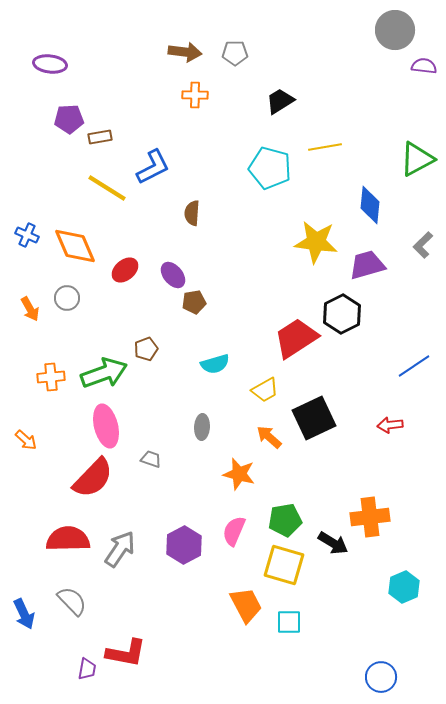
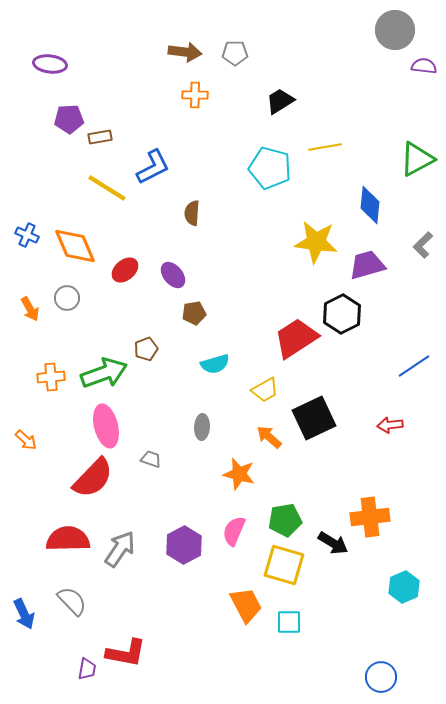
brown pentagon at (194, 302): moved 11 px down
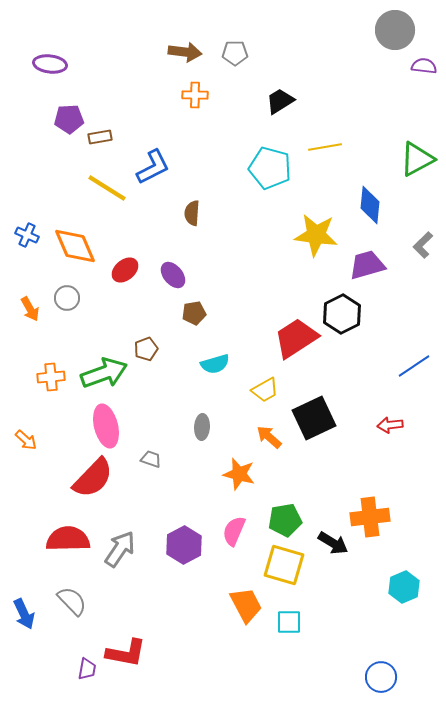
yellow star at (316, 242): moved 7 px up
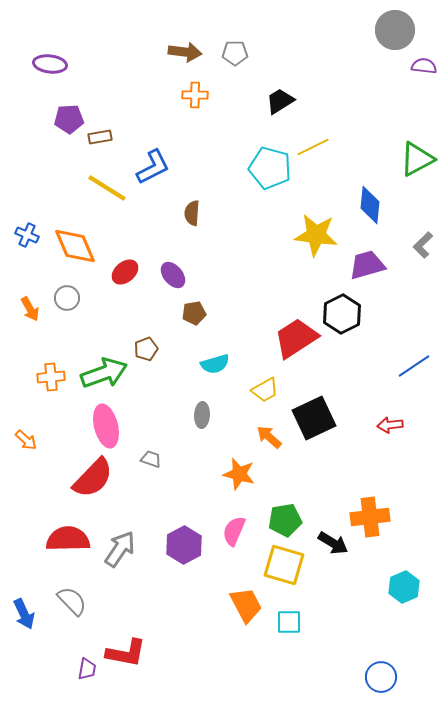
yellow line at (325, 147): moved 12 px left; rotated 16 degrees counterclockwise
red ellipse at (125, 270): moved 2 px down
gray ellipse at (202, 427): moved 12 px up
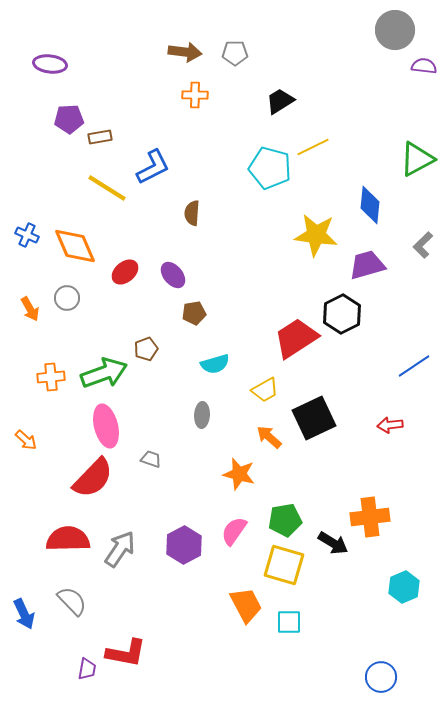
pink semicircle at (234, 531): rotated 12 degrees clockwise
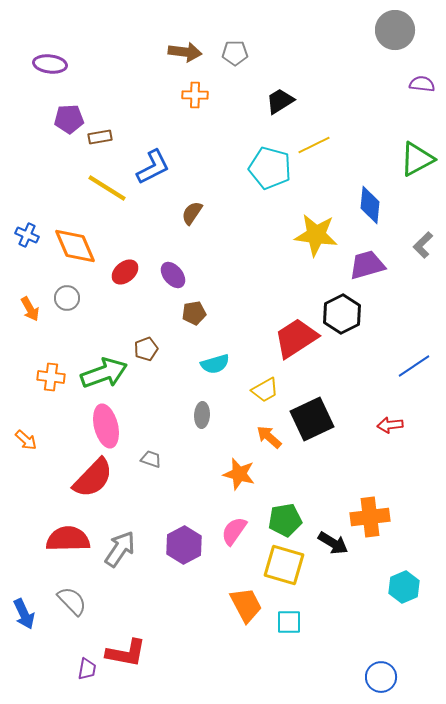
purple semicircle at (424, 66): moved 2 px left, 18 px down
yellow line at (313, 147): moved 1 px right, 2 px up
brown semicircle at (192, 213): rotated 30 degrees clockwise
orange cross at (51, 377): rotated 12 degrees clockwise
black square at (314, 418): moved 2 px left, 1 px down
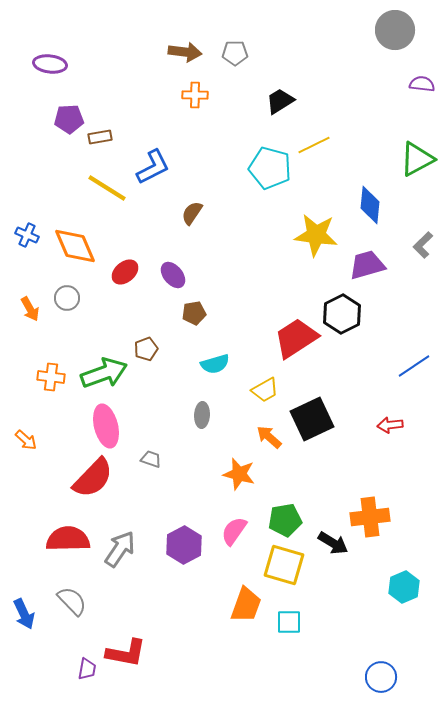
orange trapezoid at (246, 605): rotated 48 degrees clockwise
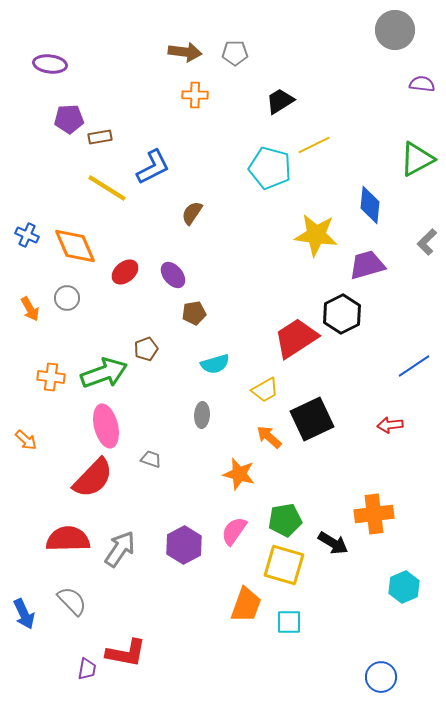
gray L-shape at (423, 245): moved 4 px right, 3 px up
orange cross at (370, 517): moved 4 px right, 3 px up
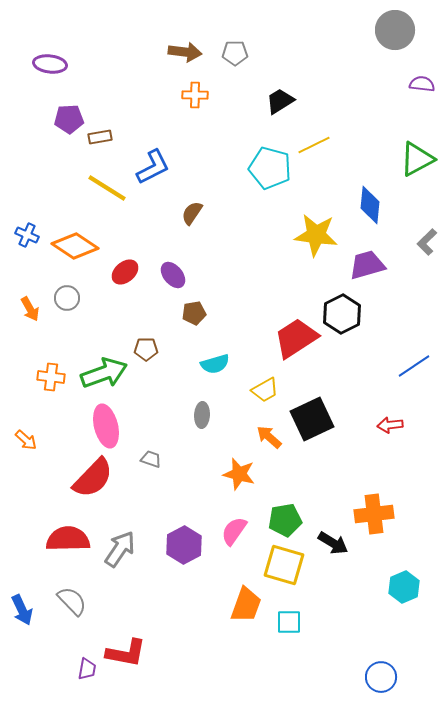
orange diamond at (75, 246): rotated 33 degrees counterclockwise
brown pentagon at (146, 349): rotated 20 degrees clockwise
blue arrow at (24, 614): moved 2 px left, 4 px up
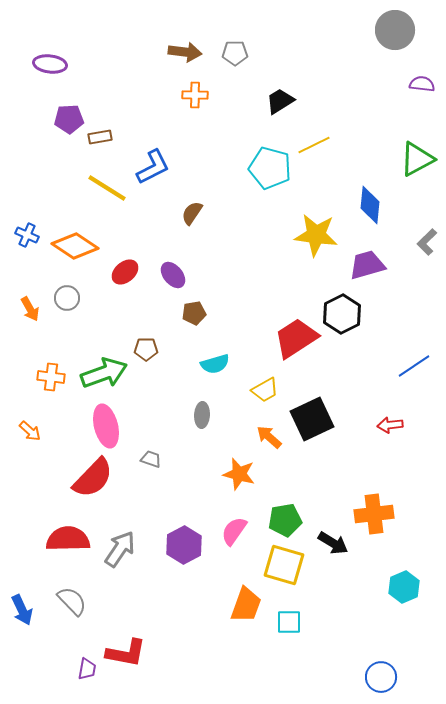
orange arrow at (26, 440): moved 4 px right, 9 px up
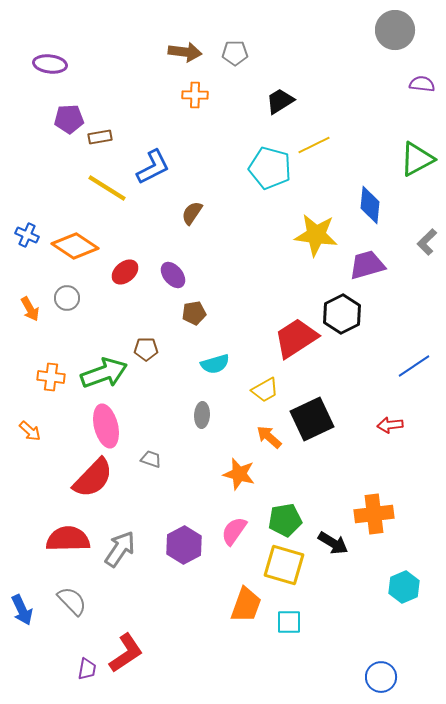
red L-shape at (126, 653): rotated 45 degrees counterclockwise
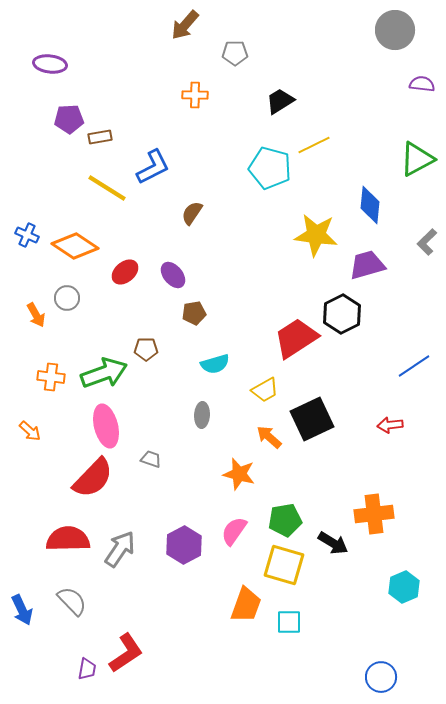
brown arrow at (185, 52): moved 27 px up; rotated 124 degrees clockwise
orange arrow at (30, 309): moved 6 px right, 6 px down
